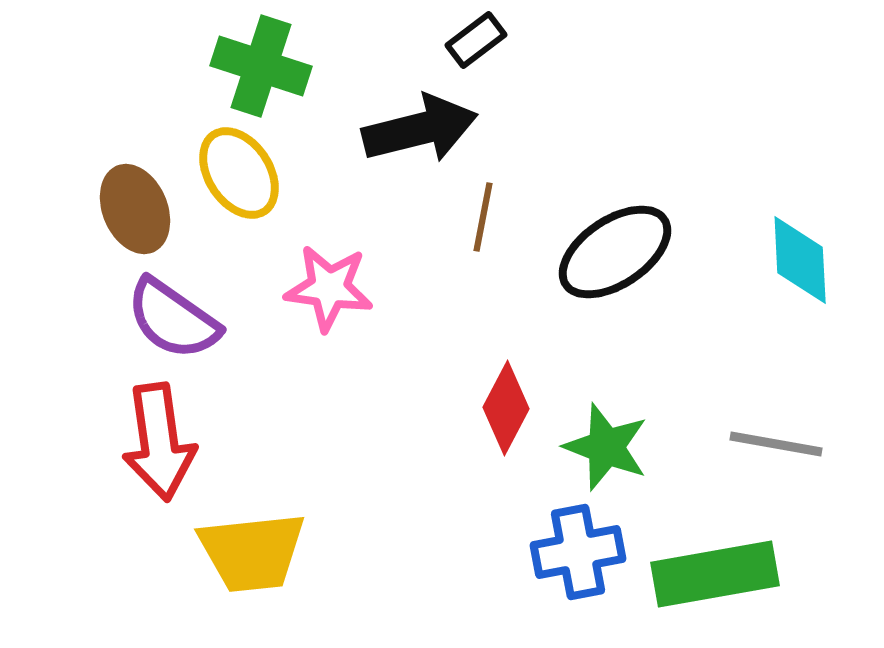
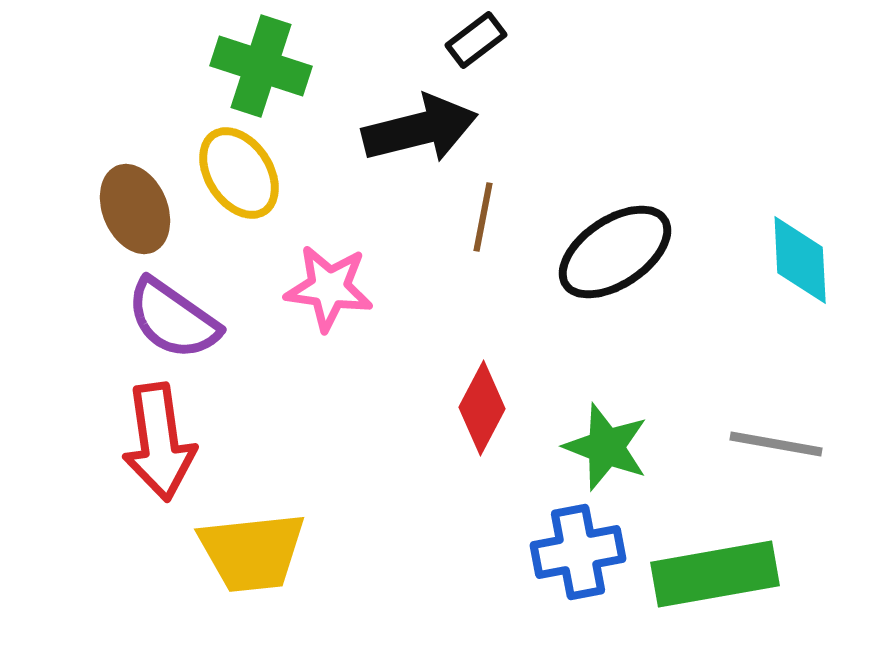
red diamond: moved 24 px left
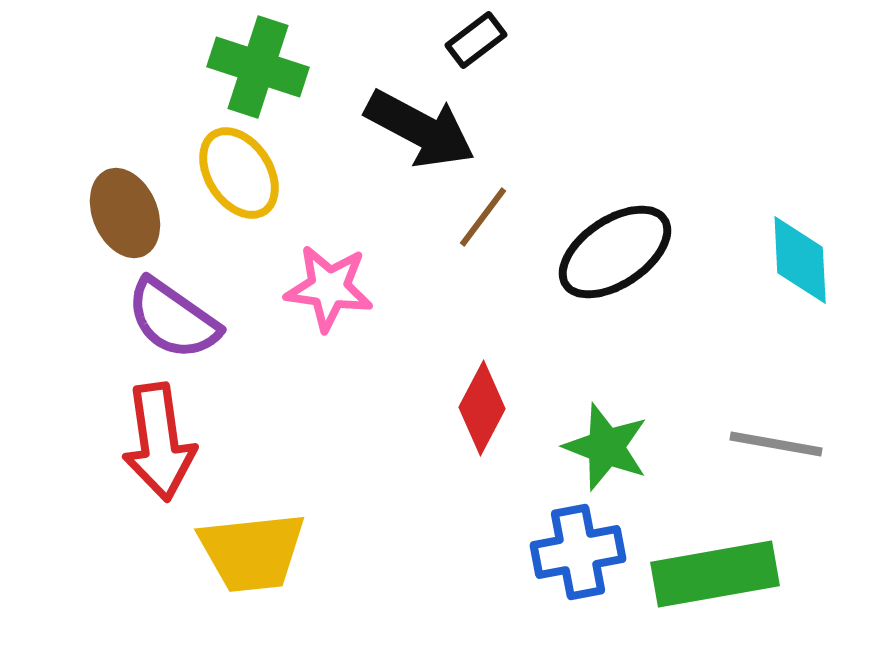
green cross: moved 3 px left, 1 px down
black arrow: rotated 42 degrees clockwise
brown ellipse: moved 10 px left, 4 px down
brown line: rotated 26 degrees clockwise
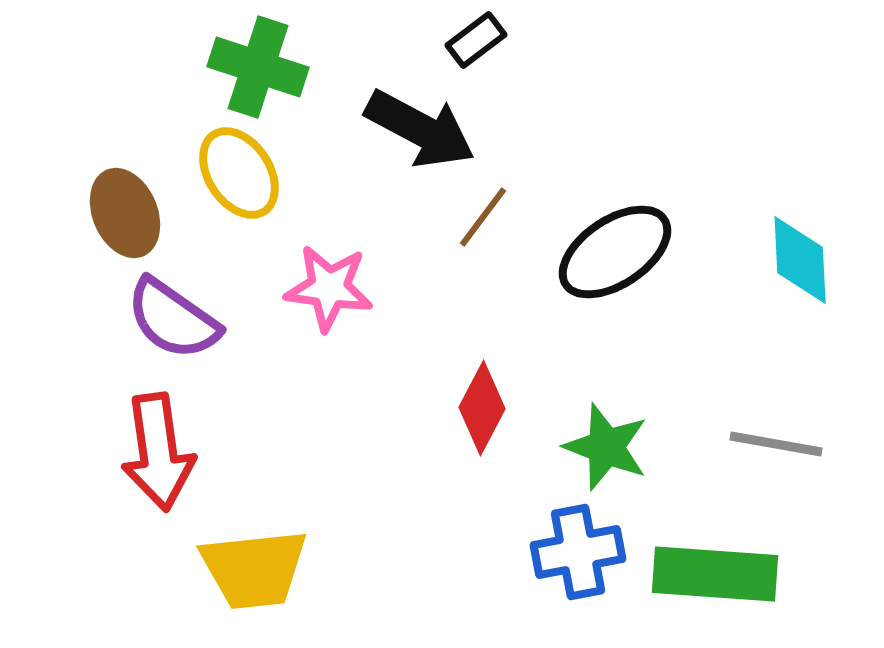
red arrow: moved 1 px left, 10 px down
yellow trapezoid: moved 2 px right, 17 px down
green rectangle: rotated 14 degrees clockwise
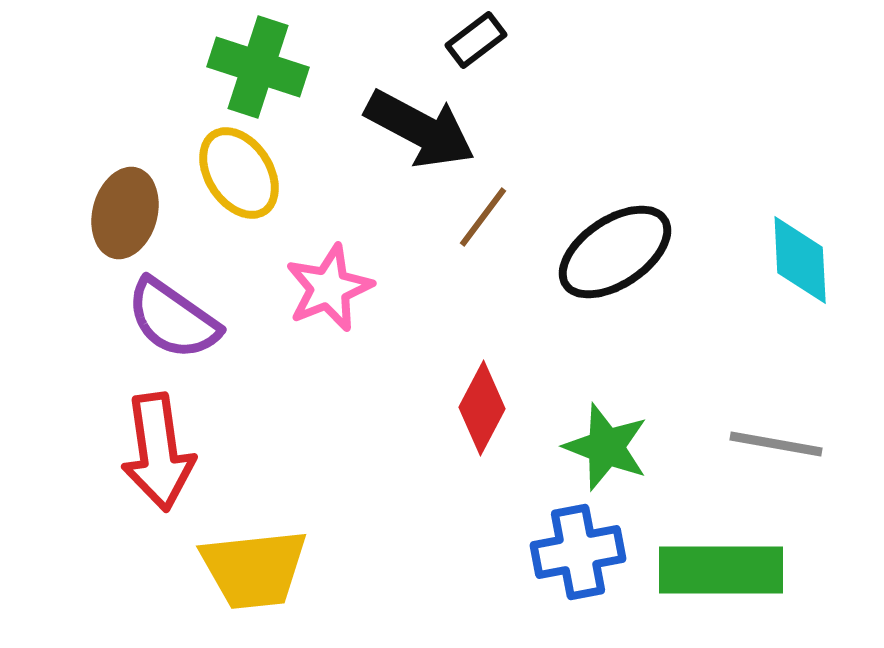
brown ellipse: rotated 38 degrees clockwise
pink star: rotated 30 degrees counterclockwise
green rectangle: moved 6 px right, 4 px up; rotated 4 degrees counterclockwise
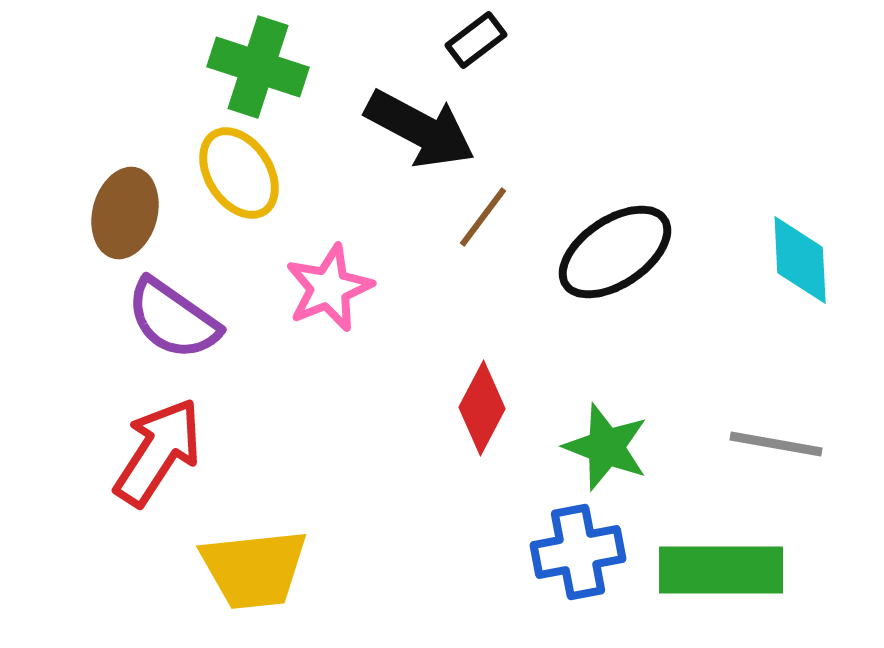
red arrow: rotated 139 degrees counterclockwise
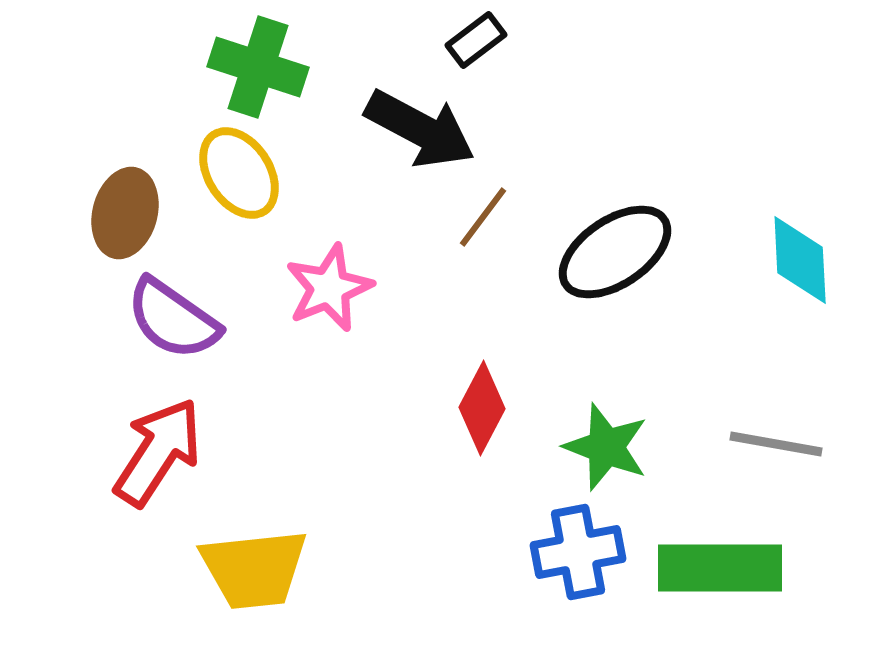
green rectangle: moved 1 px left, 2 px up
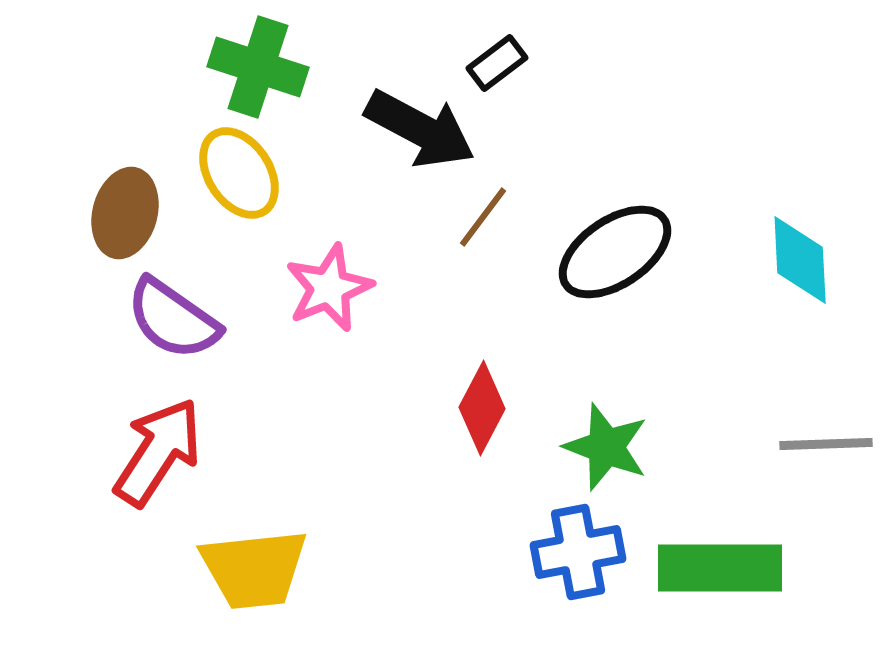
black rectangle: moved 21 px right, 23 px down
gray line: moved 50 px right; rotated 12 degrees counterclockwise
